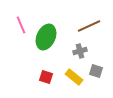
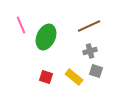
gray cross: moved 10 px right
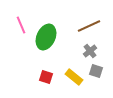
gray cross: rotated 24 degrees counterclockwise
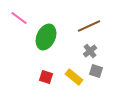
pink line: moved 2 px left, 7 px up; rotated 30 degrees counterclockwise
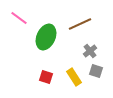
brown line: moved 9 px left, 2 px up
yellow rectangle: rotated 18 degrees clockwise
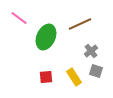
gray cross: moved 1 px right
red square: rotated 24 degrees counterclockwise
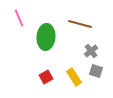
pink line: rotated 30 degrees clockwise
brown line: rotated 40 degrees clockwise
green ellipse: rotated 20 degrees counterclockwise
red square: rotated 24 degrees counterclockwise
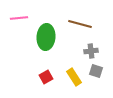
pink line: rotated 72 degrees counterclockwise
gray cross: rotated 32 degrees clockwise
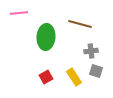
pink line: moved 5 px up
